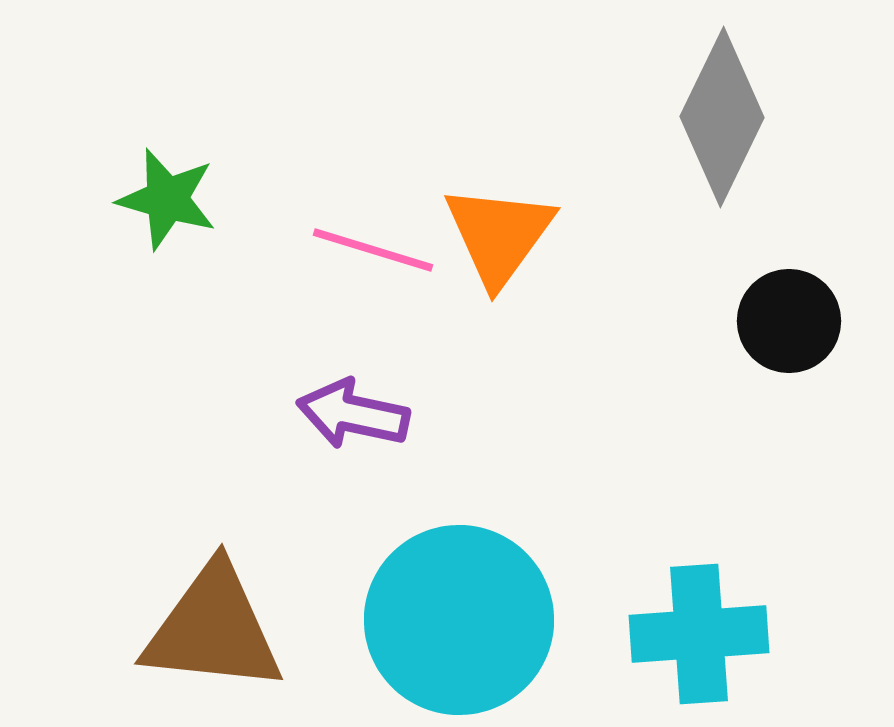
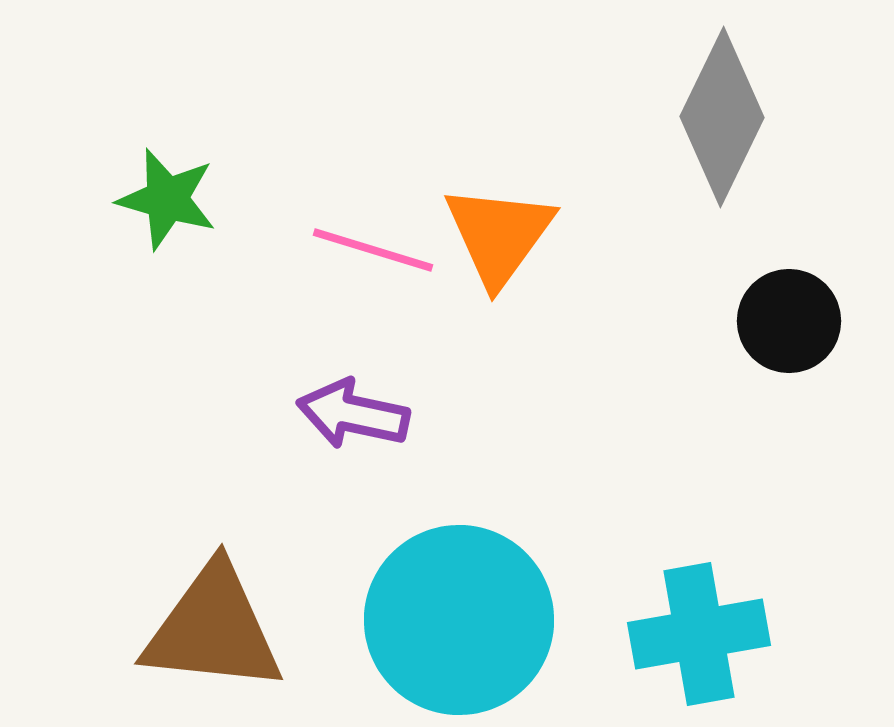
cyan cross: rotated 6 degrees counterclockwise
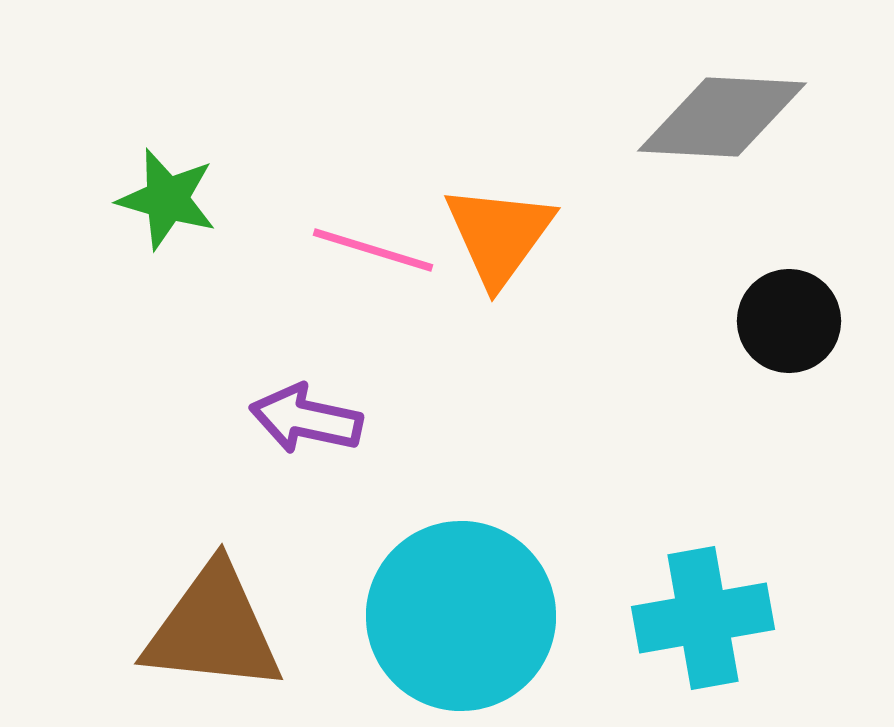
gray diamond: rotated 67 degrees clockwise
purple arrow: moved 47 px left, 5 px down
cyan circle: moved 2 px right, 4 px up
cyan cross: moved 4 px right, 16 px up
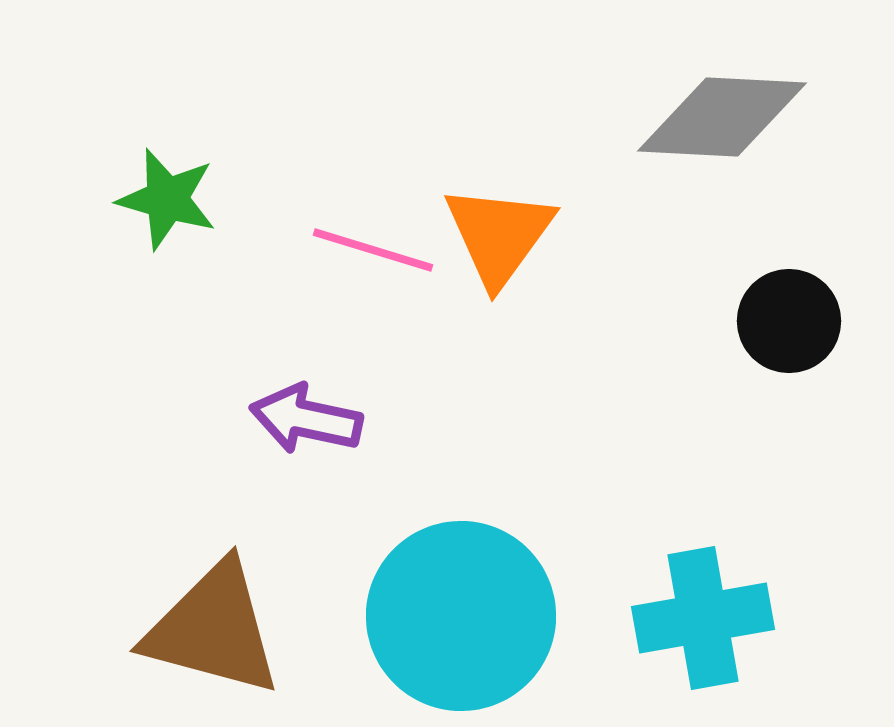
brown triangle: rotated 9 degrees clockwise
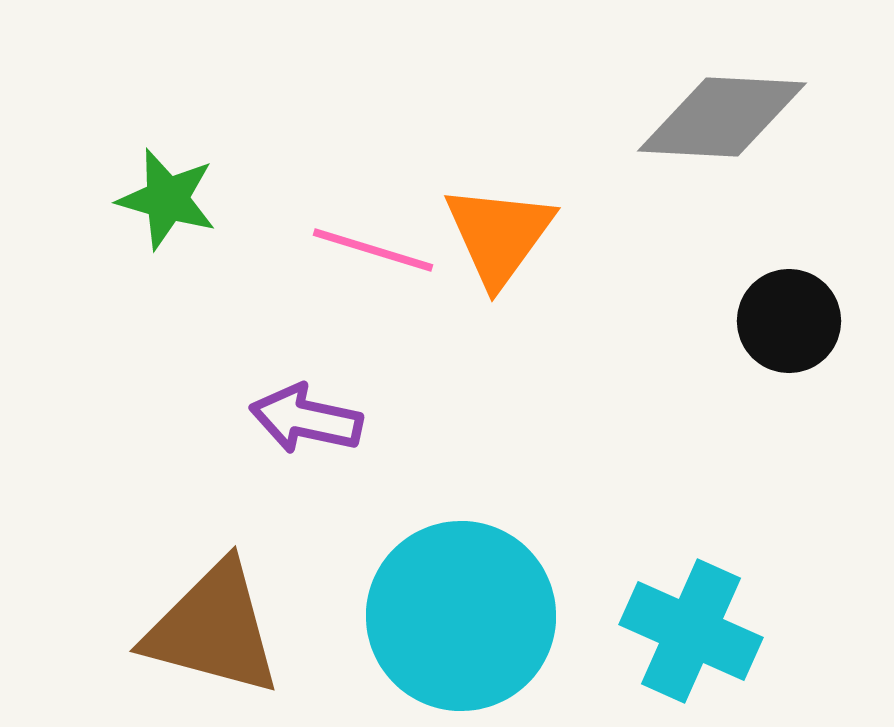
cyan cross: moved 12 px left, 13 px down; rotated 34 degrees clockwise
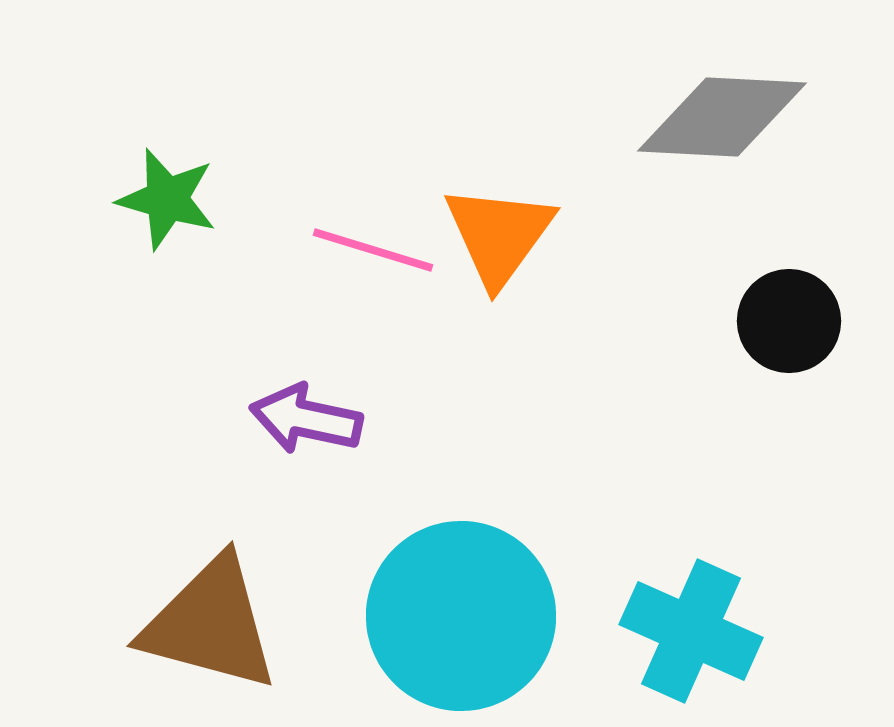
brown triangle: moved 3 px left, 5 px up
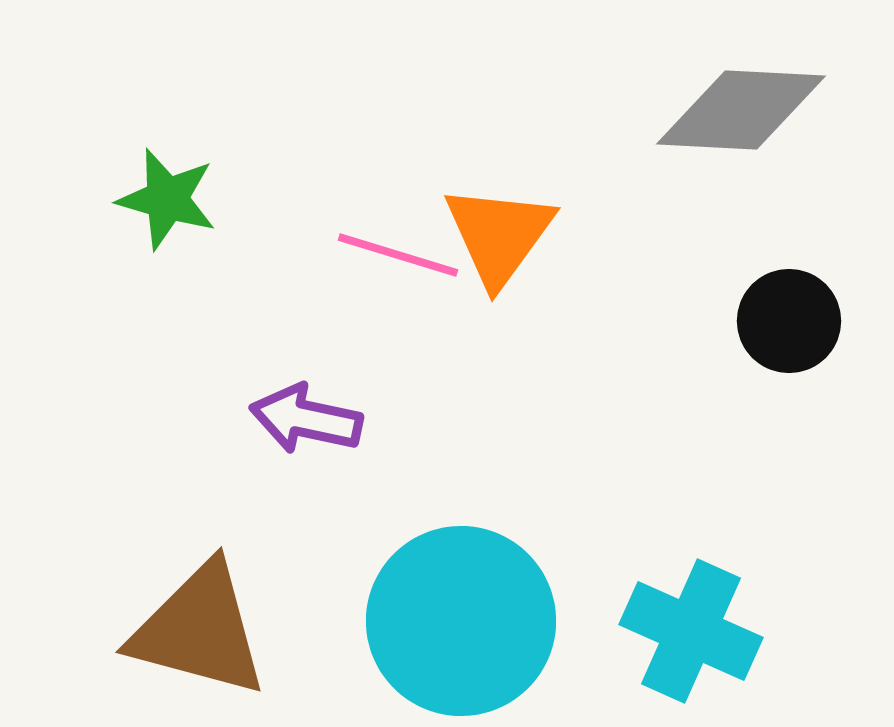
gray diamond: moved 19 px right, 7 px up
pink line: moved 25 px right, 5 px down
cyan circle: moved 5 px down
brown triangle: moved 11 px left, 6 px down
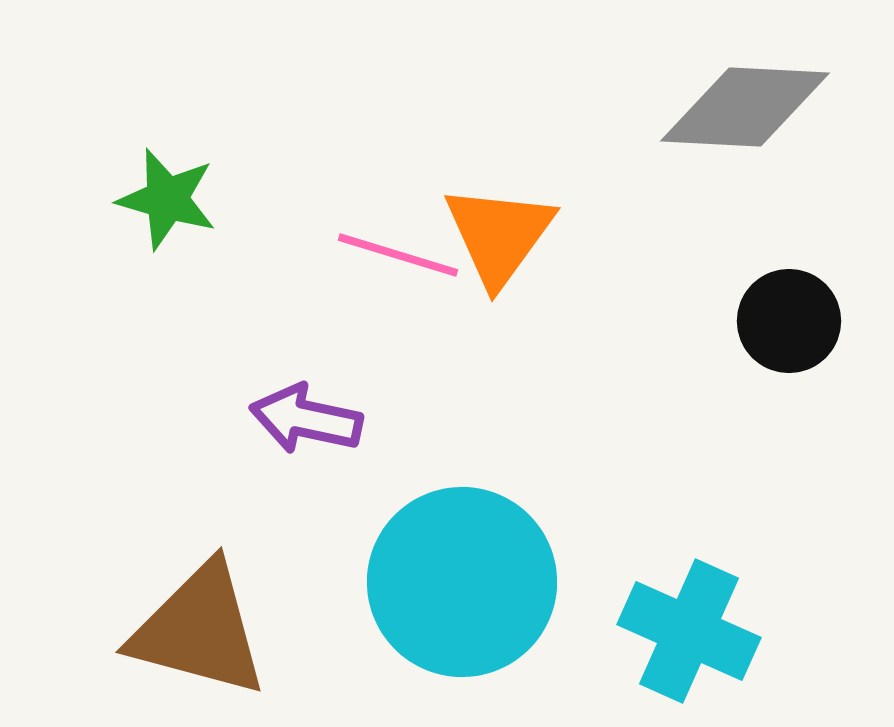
gray diamond: moved 4 px right, 3 px up
cyan circle: moved 1 px right, 39 px up
cyan cross: moved 2 px left
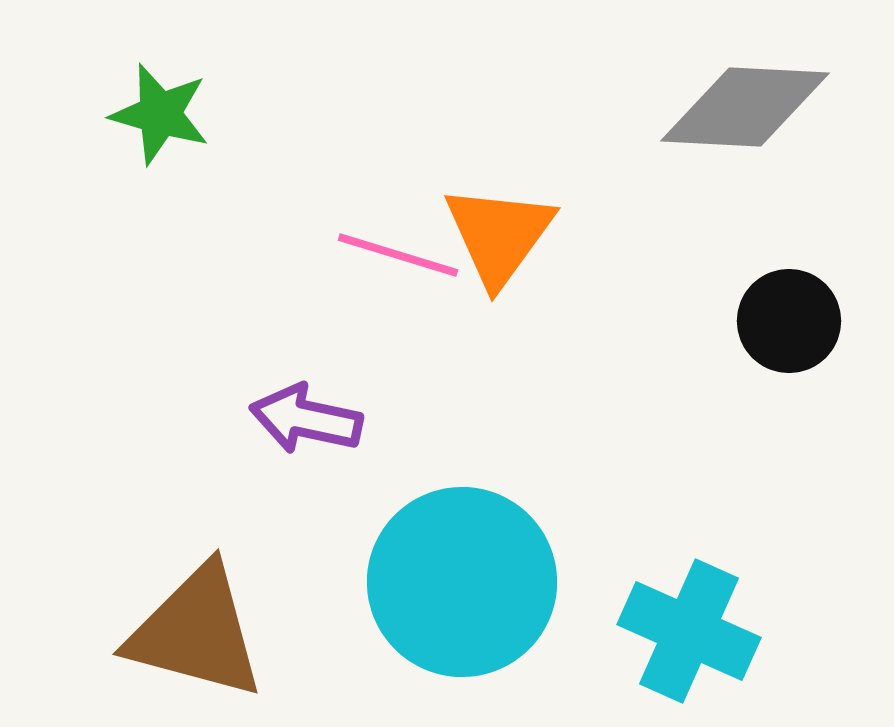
green star: moved 7 px left, 85 px up
brown triangle: moved 3 px left, 2 px down
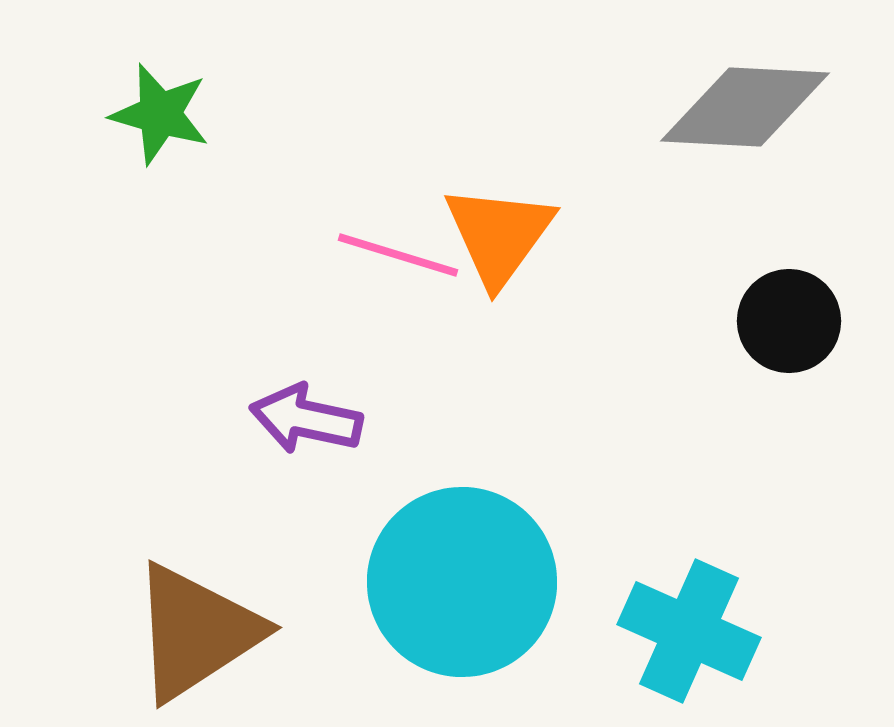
brown triangle: rotated 48 degrees counterclockwise
